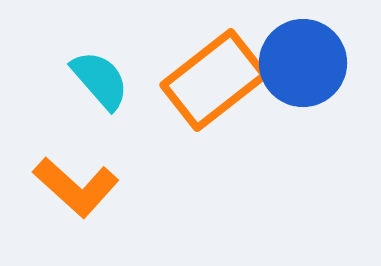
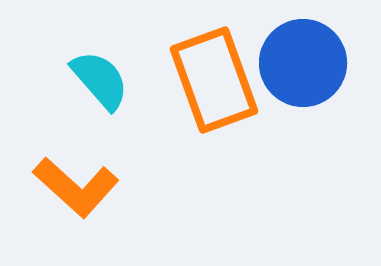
orange rectangle: rotated 72 degrees counterclockwise
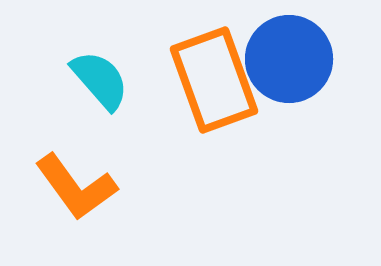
blue circle: moved 14 px left, 4 px up
orange L-shape: rotated 12 degrees clockwise
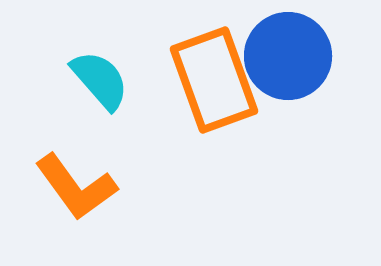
blue circle: moved 1 px left, 3 px up
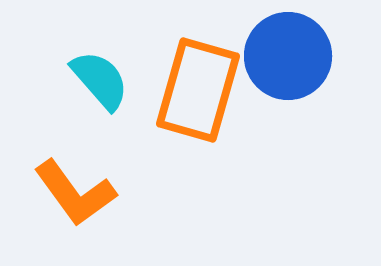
orange rectangle: moved 16 px left, 10 px down; rotated 36 degrees clockwise
orange L-shape: moved 1 px left, 6 px down
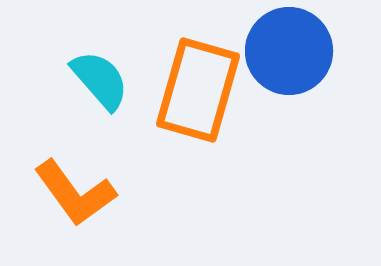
blue circle: moved 1 px right, 5 px up
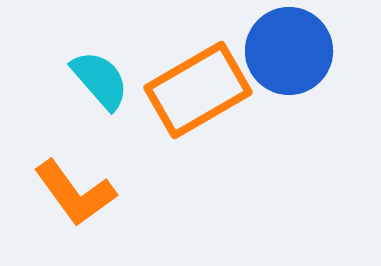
orange rectangle: rotated 44 degrees clockwise
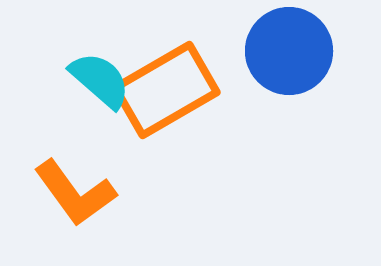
cyan semicircle: rotated 8 degrees counterclockwise
orange rectangle: moved 32 px left
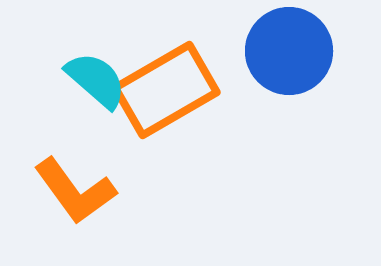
cyan semicircle: moved 4 px left
orange L-shape: moved 2 px up
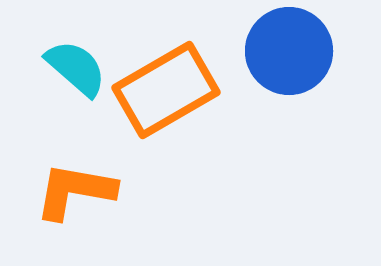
cyan semicircle: moved 20 px left, 12 px up
orange L-shape: rotated 136 degrees clockwise
